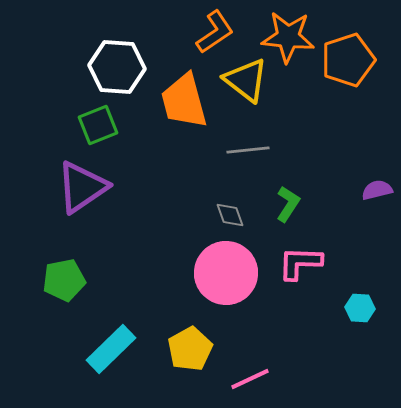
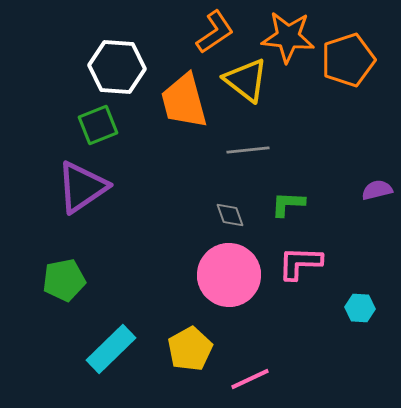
green L-shape: rotated 120 degrees counterclockwise
pink circle: moved 3 px right, 2 px down
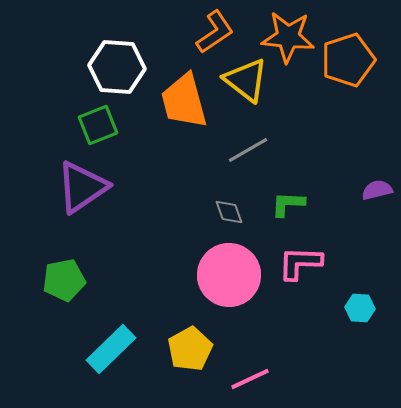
gray line: rotated 24 degrees counterclockwise
gray diamond: moved 1 px left, 3 px up
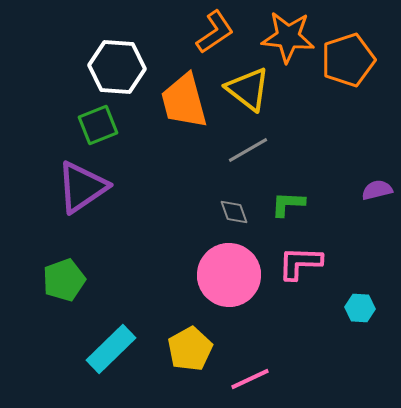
yellow triangle: moved 2 px right, 9 px down
gray diamond: moved 5 px right
green pentagon: rotated 9 degrees counterclockwise
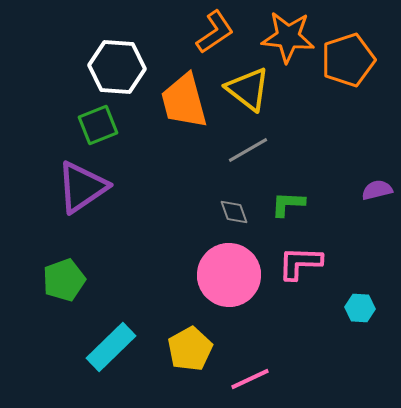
cyan rectangle: moved 2 px up
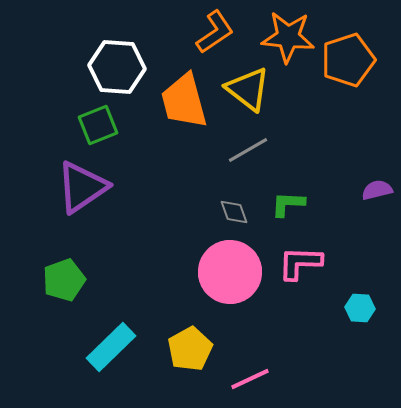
pink circle: moved 1 px right, 3 px up
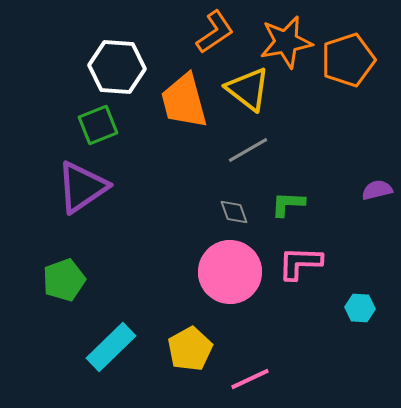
orange star: moved 2 px left, 5 px down; rotated 16 degrees counterclockwise
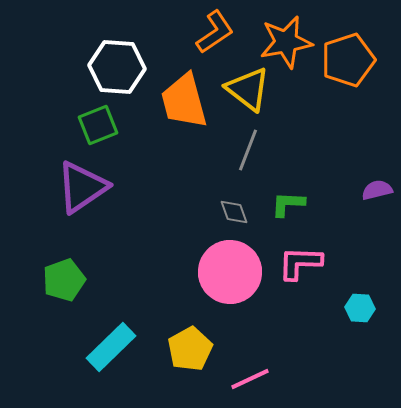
gray line: rotated 39 degrees counterclockwise
